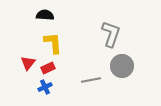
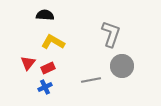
yellow L-shape: moved 1 px up; rotated 55 degrees counterclockwise
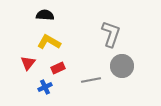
yellow L-shape: moved 4 px left
red rectangle: moved 10 px right
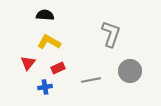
gray circle: moved 8 px right, 5 px down
blue cross: rotated 16 degrees clockwise
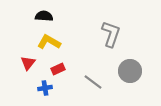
black semicircle: moved 1 px left, 1 px down
red rectangle: moved 1 px down
gray line: moved 2 px right, 2 px down; rotated 48 degrees clockwise
blue cross: moved 1 px down
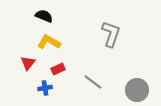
black semicircle: rotated 18 degrees clockwise
gray circle: moved 7 px right, 19 px down
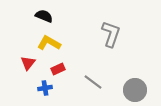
yellow L-shape: moved 1 px down
gray circle: moved 2 px left
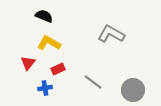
gray L-shape: rotated 80 degrees counterclockwise
gray circle: moved 2 px left
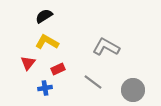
black semicircle: rotated 54 degrees counterclockwise
gray L-shape: moved 5 px left, 13 px down
yellow L-shape: moved 2 px left, 1 px up
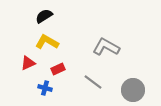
red triangle: rotated 28 degrees clockwise
blue cross: rotated 24 degrees clockwise
